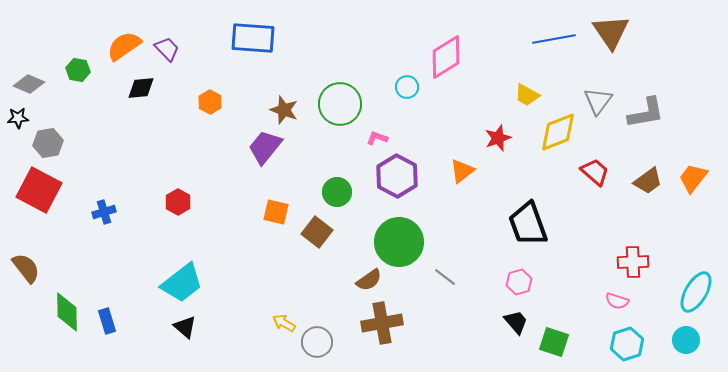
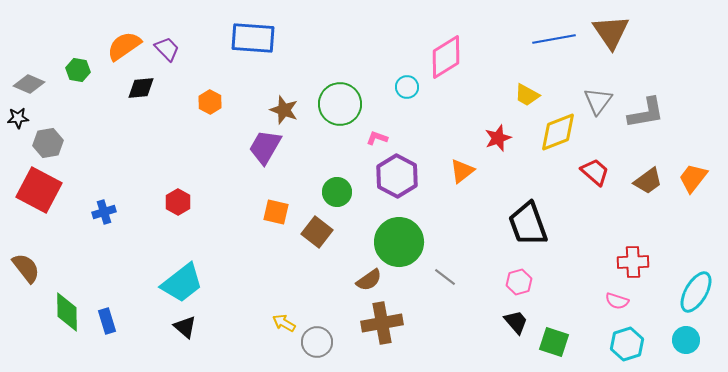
purple trapezoid at (265, 147): rotated 9 degrees counterclockwise
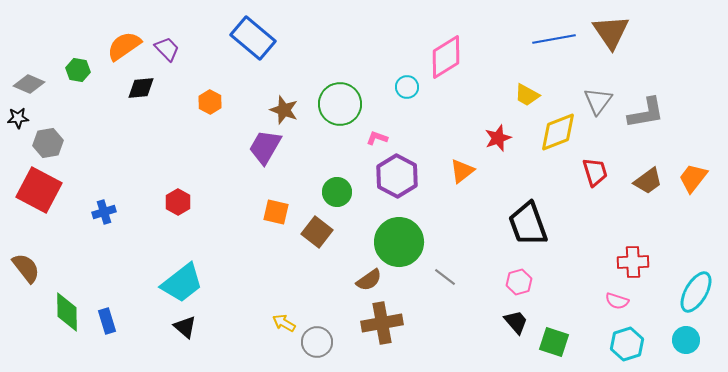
blue rectangle at (253, 38): rotated 36 degrees clockwise
red trapezoid at (595, 172): rotated 32 degrees clockwise
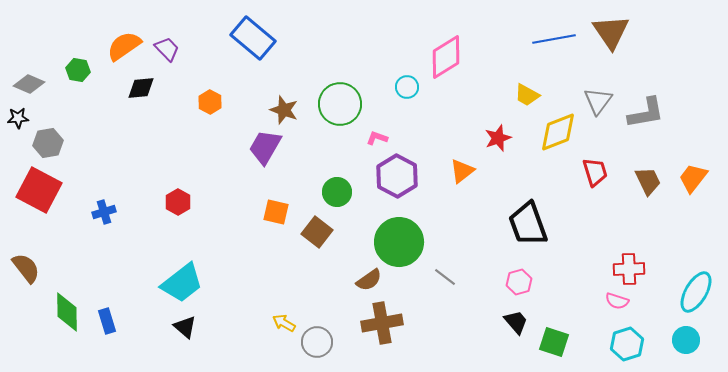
brown trapezoid at (648, 181): rotated 80 degrees counterclockwise
red cross at (633, 262): moved 4 px left, 7 px down
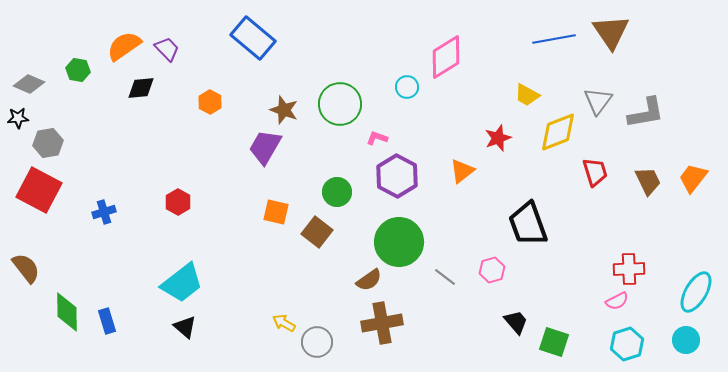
pink hexagon at (519, 282): moved 27 px left, 12 px up
pink semicircle at (617, 301): rotated 45 degrees counterclockwise
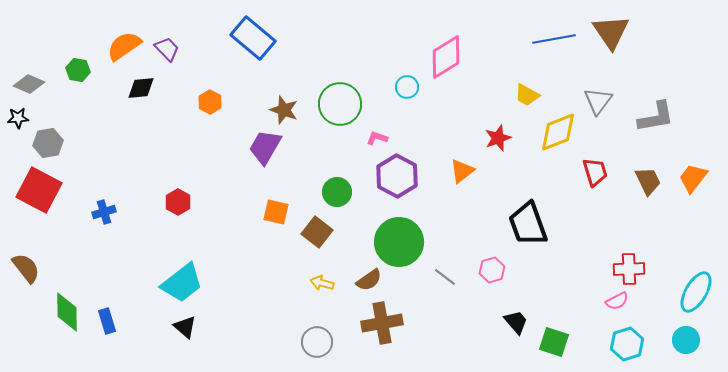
gray L-shape at (646, 113): moved 10 px right, 4 px down
yellow arrow at (284, 323): moved 38 px right, 40 px up; rotated 15 degrees counterclockwise
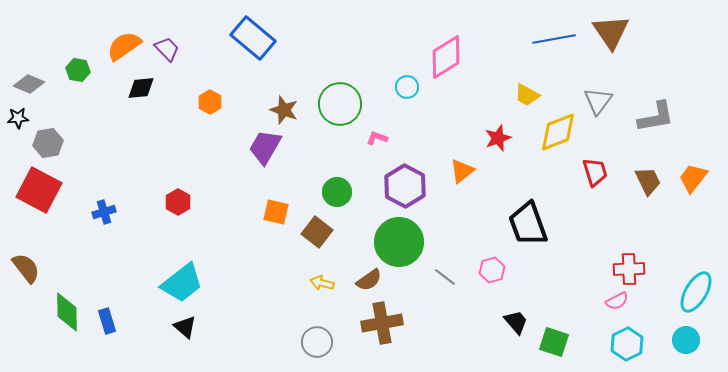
purple hexagon at (397, 176): moved 8 px right, 10 px down
cyan hexagon at (627, 344): rotated 8 degrees counterclockwise
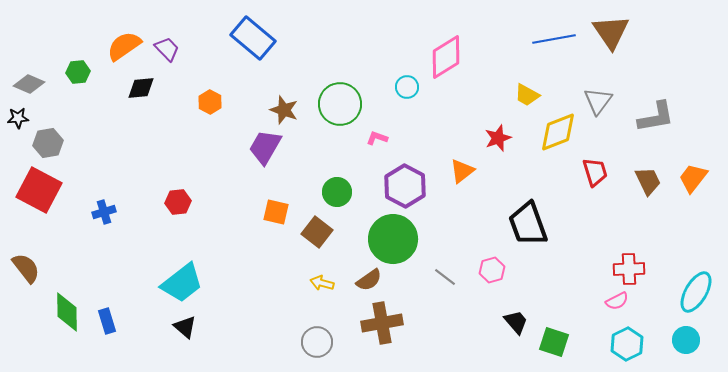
green hexagon at (78, 70): moved 2 px down; rotated 15 degrees counterclockwise
red hexagon at (178, 202): rotated 25 degrees clockwise
green circle at (399, 242): moved 6 px left, 3 px up
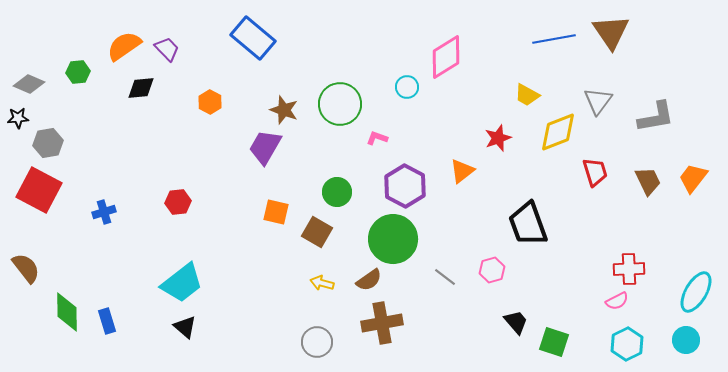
brown square at (317, 232): rotated 8 degrees counterclockwise
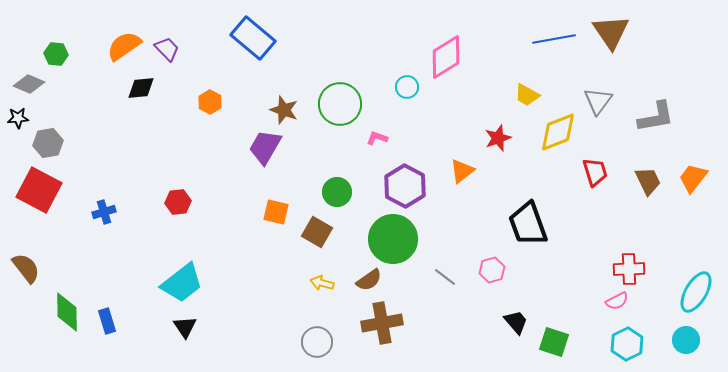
green hexagon at (78, 72): moved 22 px left, 18 px up; rotated 10 degrees clockwise
black triangle at (185, 327): rotated 15 degrees clockwise
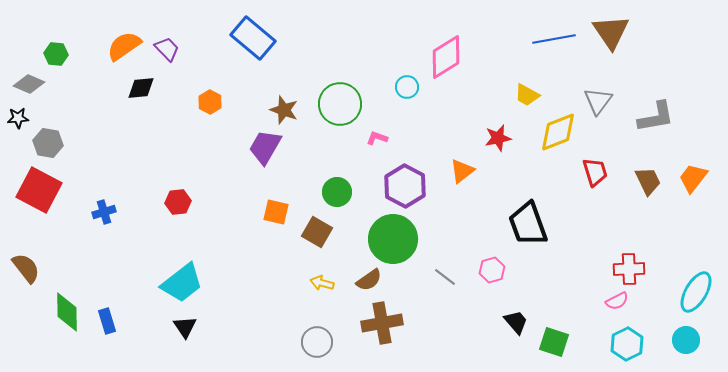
red star at (498, 138): rotated 8 degrees clockwise
gray hexagon at (48, 143): rotated 20 degrees clockwise
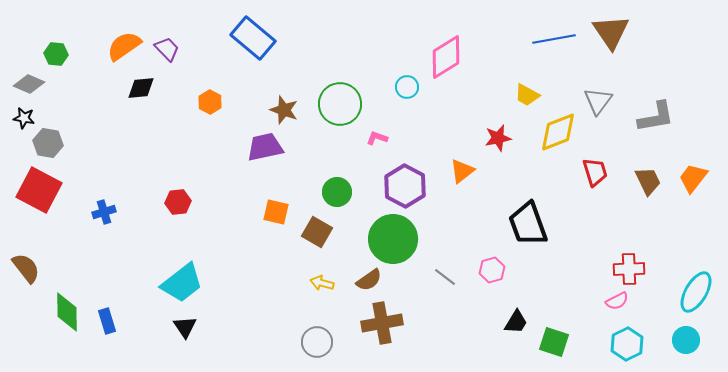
black star at (18, 118): moved 6 px right; rotated 15 degrees clockwise
purple trapezoid at (265, 147): rotated 48 degrees clockwise
black trapezoid at (516, 322): rotated 72 degrees clockwise
